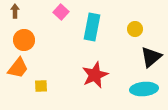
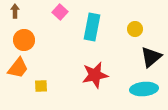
pink square: moved 1 px left
red star: rotated 12 degrees clockwise
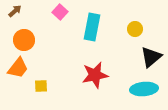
brown arrow: rotated 48 degrees clockwise
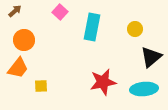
red star: moved 8 px right, 7 px down
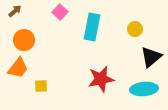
red star: moved 2 px left, 3 px up
